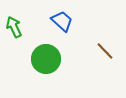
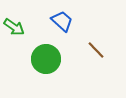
green arrow: rotated 150 degrees clockwise
brown line: moved 9 px left, 1 px up
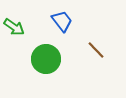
blue trapezoid: rotated 10 degrees clockwise
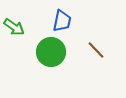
blue trapezoid: rotated 50 degrees clockwise
green circle: moved 5 px right, 7 px up
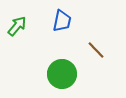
green arrow: moved 3 px right, 1 px up; rotated 85 degrees counterclockwise
green circle: moved 11 px right, 22 px down
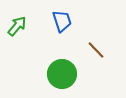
blue trapezoid: rotated 30 degrees counterclockwise
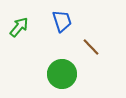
green arrow: moved 2 px right, 1 px down
brown line: moved 5 px left, 3 px up
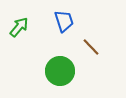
blue trapezoid: moved 2 px right
green circle: moved 2 px left, 3 px up
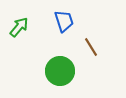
brown line: rotated 12 degrees clockwise
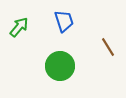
brown line: moved 17 px right
green circle: moved 5 px up
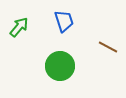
brown line: rotated 30 degrees counterclockwise
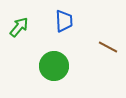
blue trapezoid: rotated 15 degrees clockwise
green circle: moved 6 px left
